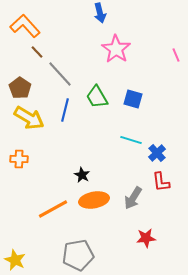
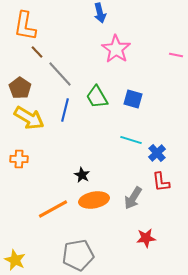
orange L-shape: rotated 128 degrees counterclockwise
pink line: rotated 56 degrees counterclockwise
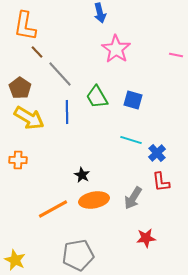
blue square: moved 1 px down
blue line: moved 2 px right, 2 px down; rotated 15 degrees counterclockwise
orange cross: moved 1 px left, 1 px down
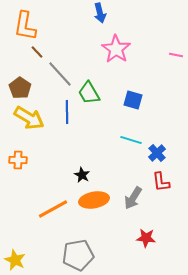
green trapezoid: moved 8 px left, 4 px up
red star: rotated 12 degrees clockwise
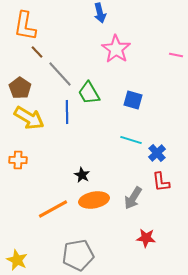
yellow star: moved 2 px right
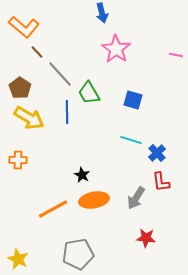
blue arrow: moved 2 px right
orange L-shape: moved 1 px left, 1 px down; rotated 60 degrees counterclockwise
gray arrow: moved 3 px right
gray pentagon: moved 1 px up
yellow star: moved 1 px right, 1 px up
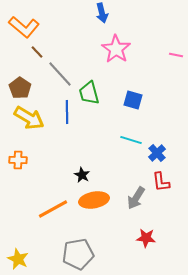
green trapezoid: rotated 15 degrees clockwise
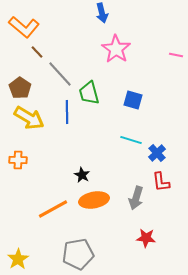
gray arrow: rotated 15 degrees counterclockwise
yellow star: rotated 15 degrees clockwise
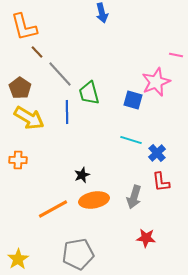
orange L-shape: rotated 36 degrees clockwise
pink star: moved 40 px right, 33 px down; rotated 16 degrees clockwise
black star: rotated 21 degrees clockwise
gray arrow: moved 2 px left, 1 px up
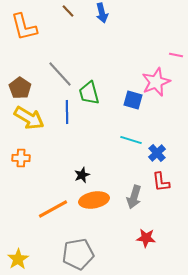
brown line: moved 31 px right, 41 px up
orange cross: moved 3 px right, 2 px up
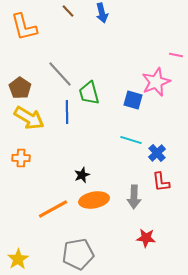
gray arrow: rotated 15 degrees counterclockwise
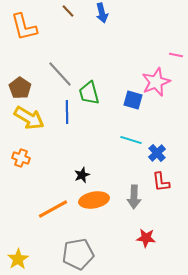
orange cross: rotated 18 degrees clockwise
